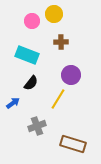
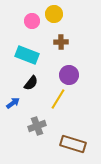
purple circle: moved 2 px left
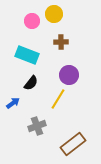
brown rectangle: rotated 55 degrees counterclockwise
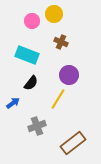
brown cross: rotated 24 degrees clockwise
brown rectangle: moved 1 px up
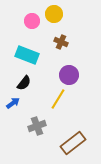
black semicircle: moved 7 px left
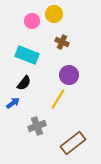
brown cross: moved 1 px right
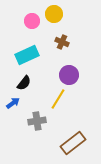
cyan rectangle: rotated 45 degrees counterclockwise
gray cross: moved 5 px up; rotated 12 degrees clockwise
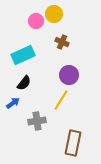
pink circle: moved 4 px right
cyan rectangle: moved 4 px left
yellow line: moved 3 px right, 1 px down
brown rectangle: rotated 40 degrees counterclockwise
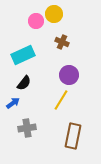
gray cross: moved 10 px left, 7 px down
brown rectangle: moved 7 px up
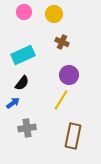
pink circle: moved 12 px left, 9 px up
black semicircle: moved 2 px left
